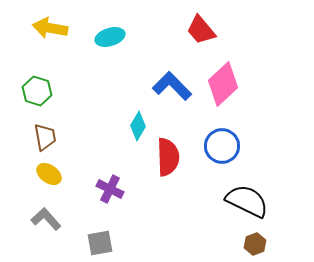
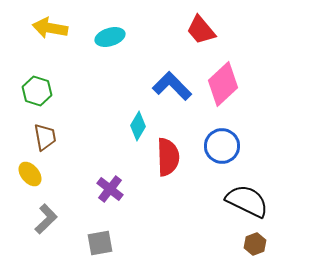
yellow ellipse: moved 19 px left; rotated 15 degrees clockwise
purple cross: rotated 12 degrees clockwise
gray L-shape: rotated 88 degrees clockwise
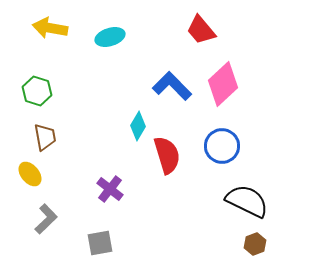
red semicircle: moved 1 px left, 2 px up; rotated 15 degrees counterclockwise
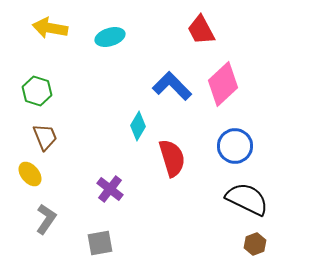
red trapezoid: rotated 12 degrees clockwise
brown trapezoid: rotated 12 degrees counterclockwise
blue circle: moved 13 px right
red semicircle: moved 5 px right, 3 px down
black semicircle: moved 2 px up
gray L-shape: rotated 12 degrees counterclockwise
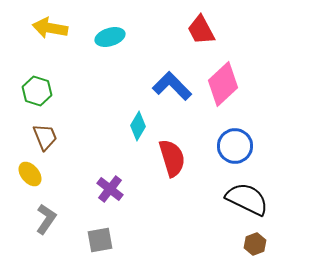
gray square: moved 3 px up
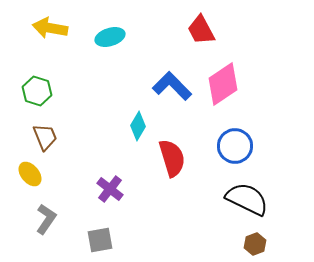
pink diamond: rotated 9 degrees clockwise
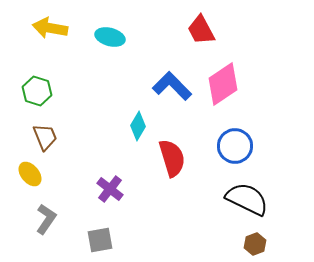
cyan ellipse: rotated 32 degrees clockwise
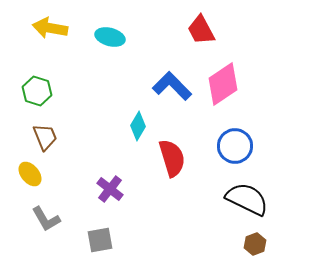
gray L-shape: rotated 116 degrees clockwise
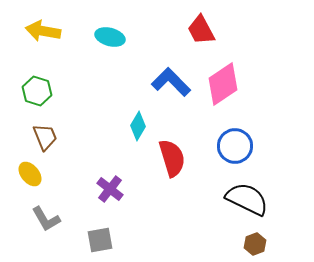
yellow arrow: moved 7 px left, 3 px down
blue L-shape: moved 1 px left, 4 px up
